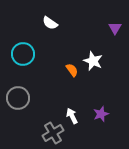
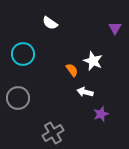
white arrow: moved 13 px right, 24 px up; rotated 49 degrees counterclockwise
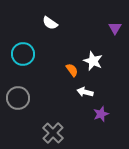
gray cross: rotated 15 degrees counterclockwise
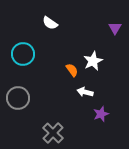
white star: rotated 24 degrees clockwise
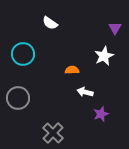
white star: moved 11 px right, 5 px up
orange semicircle: rotated 56 degrees counterclockwise
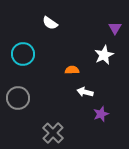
white star: moved 1 px up
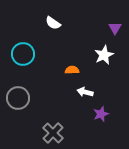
white semicircle: moved 3 px right
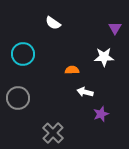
white star: moved 2 px down; rotated 24 degrees clockwise
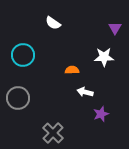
cyan circle: moved 1 px down
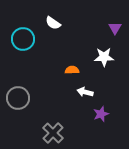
cyan circle: moved 16 px up
